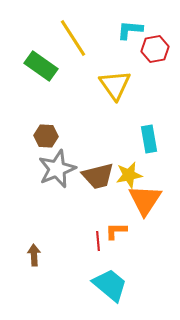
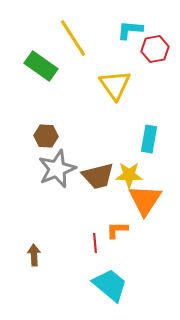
cyan rectangle: rotated 20 degrees clockwise
yellow star: rotated 12 degrees clockwise
orange L-shape: moved 1 px right, 1 px up
red line: moved 3 px left, 2 px down
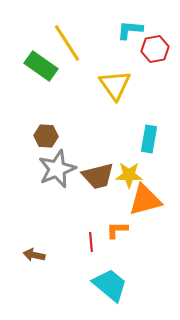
yellow line: moved 6 px left, 5 px down
orange triangle: rotated 42 degrees clockwise
red line: moved 4 px left, 1 px up
brown arrow: rotated 75 degrees counterclockwise
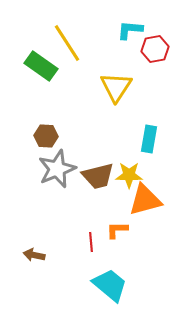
yellow triangle: moved 1 px right, 2 px down; rotated 8 degrees clockwise
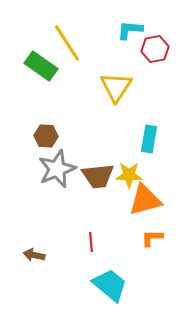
brown trapezoid: rotated 8 degrees clockwise
orange L-shape: moved 35 px right, 8 px down
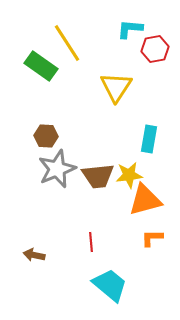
cyan L-shape: moved 1 px up
yellow star: rotated 8 degrees counterclockwise
